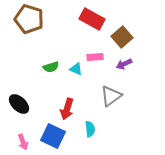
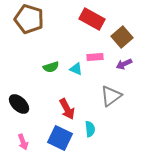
red arrow: rotated 45 degrees counterclockwise
blue square: moved 7 px right, 2 px down
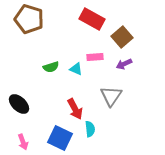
gray triangle: rotated 20 degrees counterclockwise
red arrow: moved 8 px right
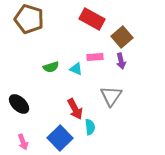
purple arrow: moved 3 px left, 3 px up; rotated 77 degrees counterclockwise
cyan semicircle: moved 2 px up
blue square: rotated 20 degrees clockwise
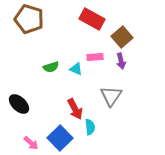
pink arrow: moved 8 px right, 1 px down; rotated 28 degrees counterclockwise
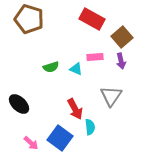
blue square: rotated 10 degrees counterclockwise
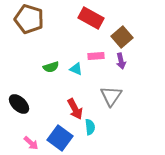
red rectangle: moved 1 px left, 1 px up
pink rectangle: moved 1 px right, 1 px up
